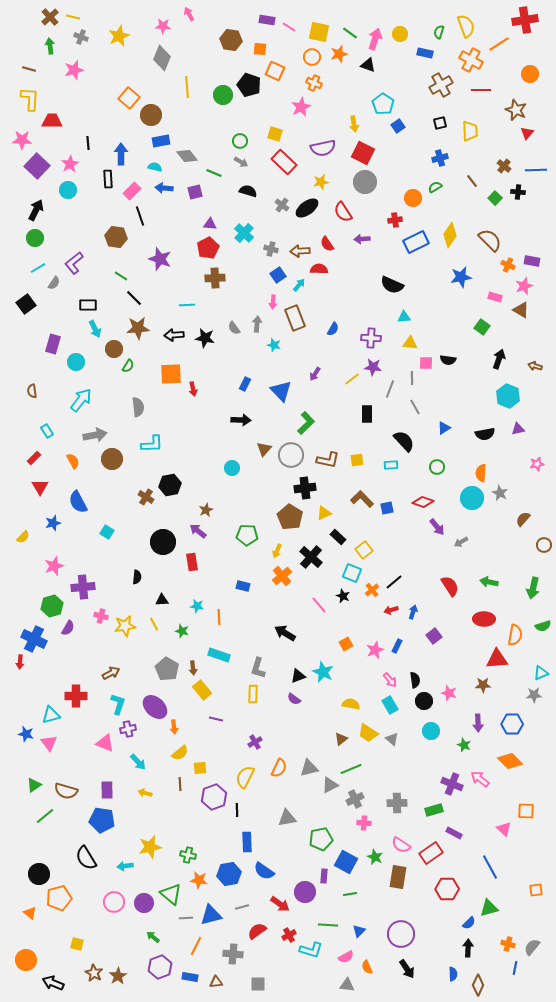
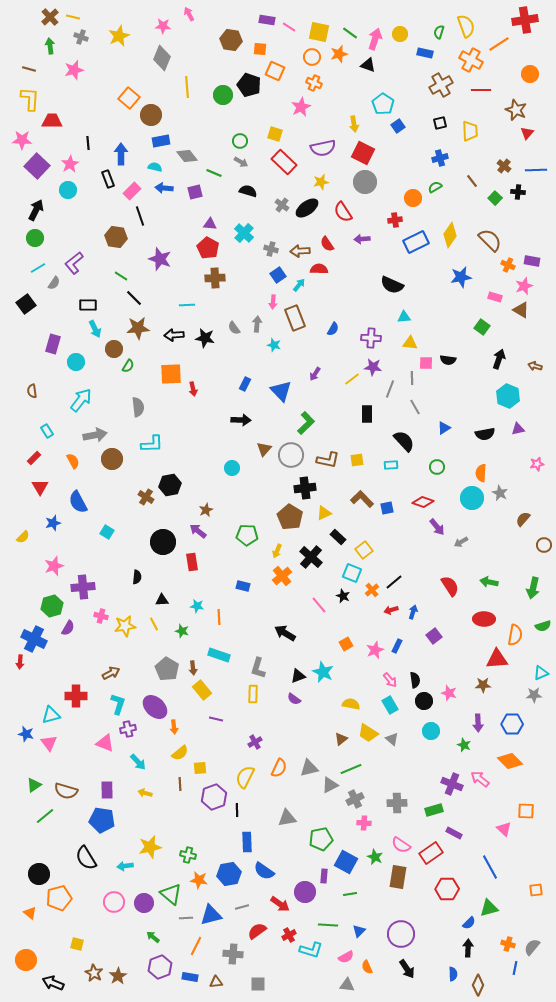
black rectangle at (108, 179): rotated 18 degrees counterclockwise
red pentagon at (208, 248): rotated 15 degrees counterclockwise
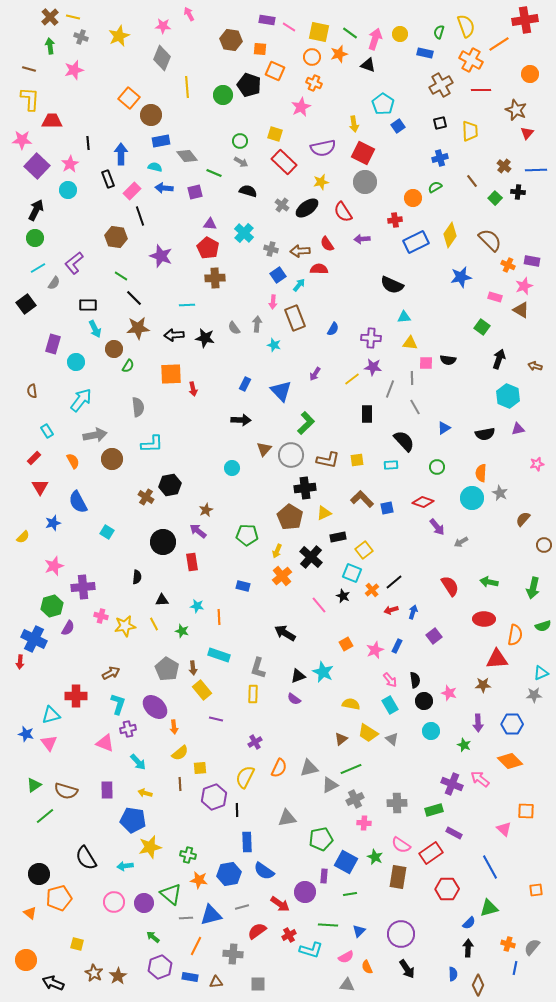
purple star at (160, 259): moved 1 px right, 3 px up
black rectangle at (338, 537): rotated 56 degrees counterclockwise
blue pentagon at (102, 820): moved 31 px right
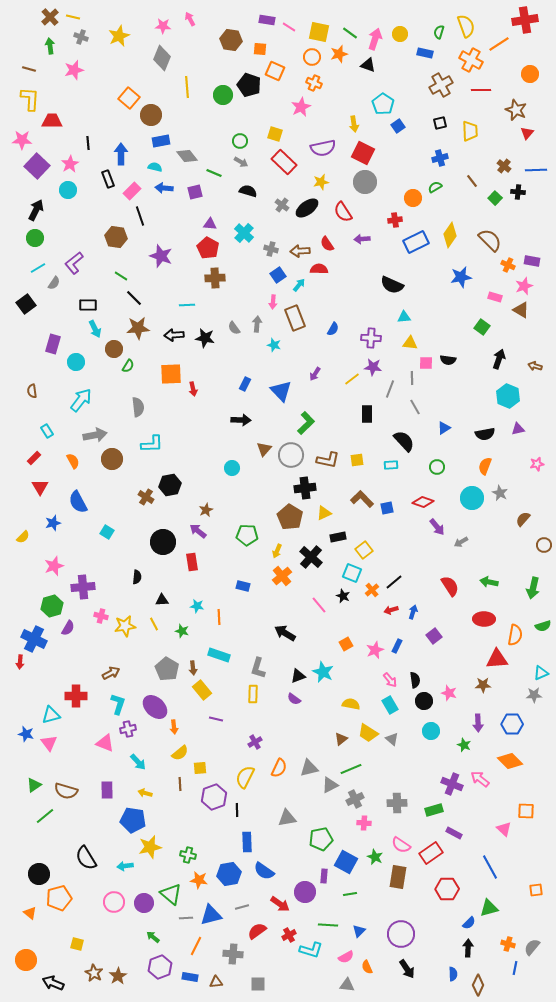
pink arrow at (189, 14): moved 1 px right, 5 px down
orange semicircle at (481, 473): moved 4 px right, 7 px up; rotated 18 degrees clockwise
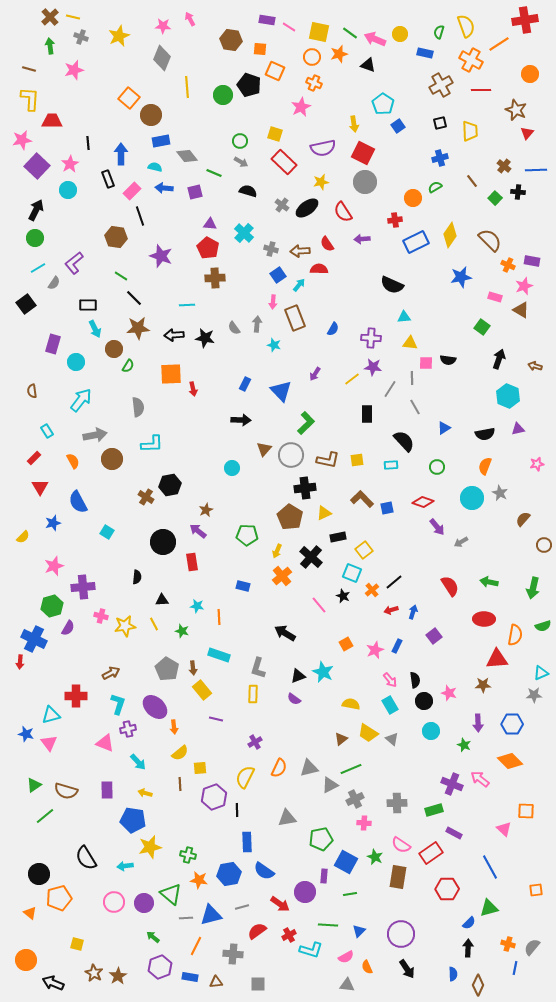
pink arrow at (375, 39): rotated 85 degrees counterclockwise
pink star at (22, 140): rotated 12 degrees counterclockwise
gray line at (390, 389): rotated 12 degrees clockwise
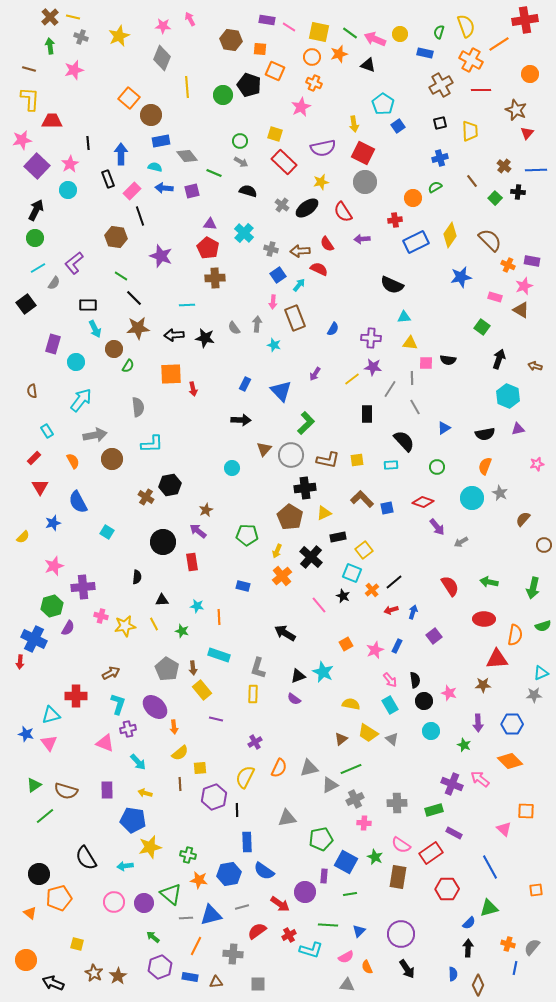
purple square at (195, 192): moved 3 px left, 1 px up
red semicircle at (319, 269): rotated 24 degrees clockwise
